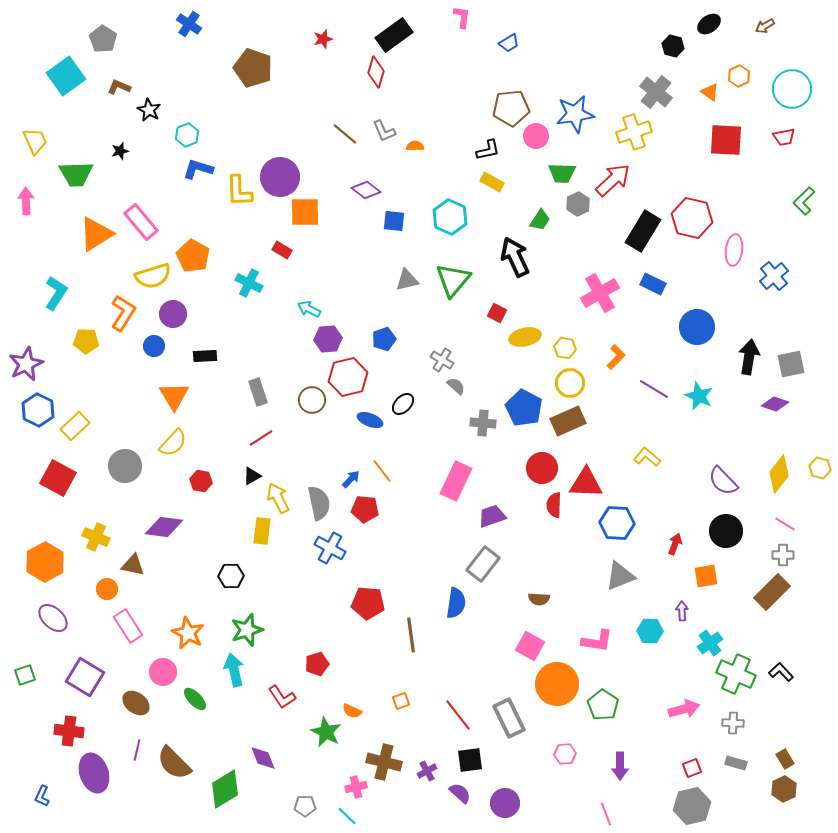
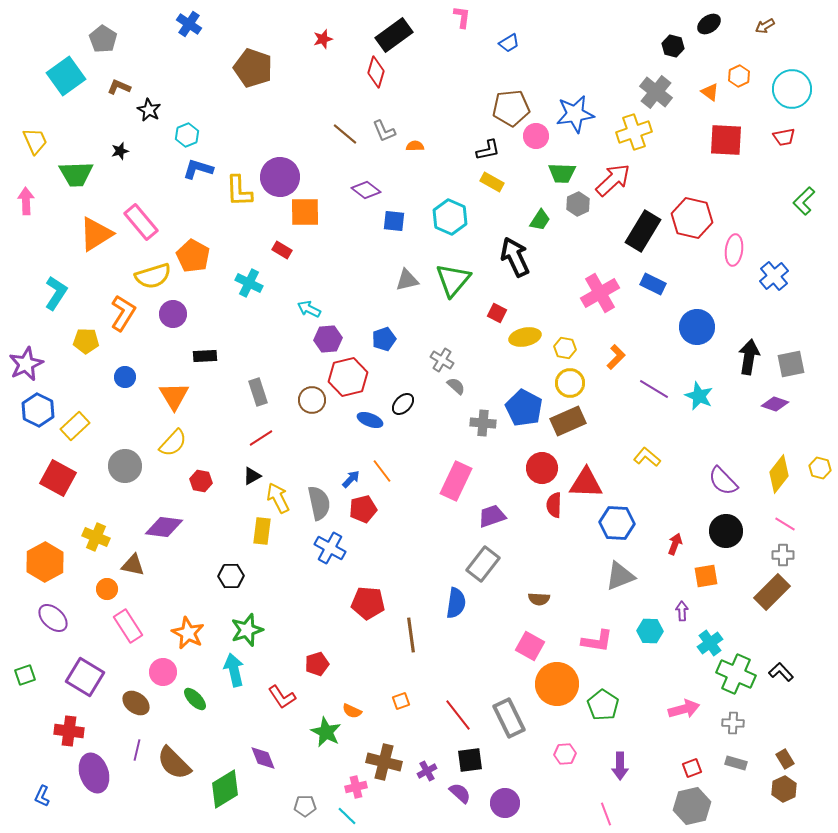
blue circle at (154, 346): moved 29 px left, 31 px down
red pentagon at (365, 509): moved 2 px left; rotated 20 degrees counterclockwise
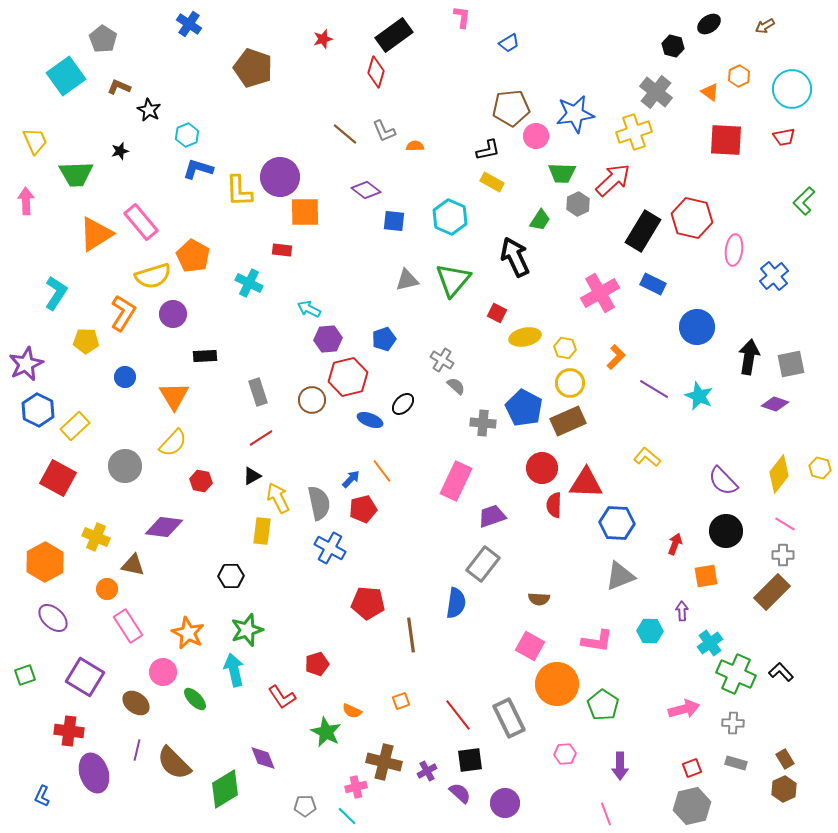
red rectangle at (282, 250): rotated 24 degrees counterclockwise
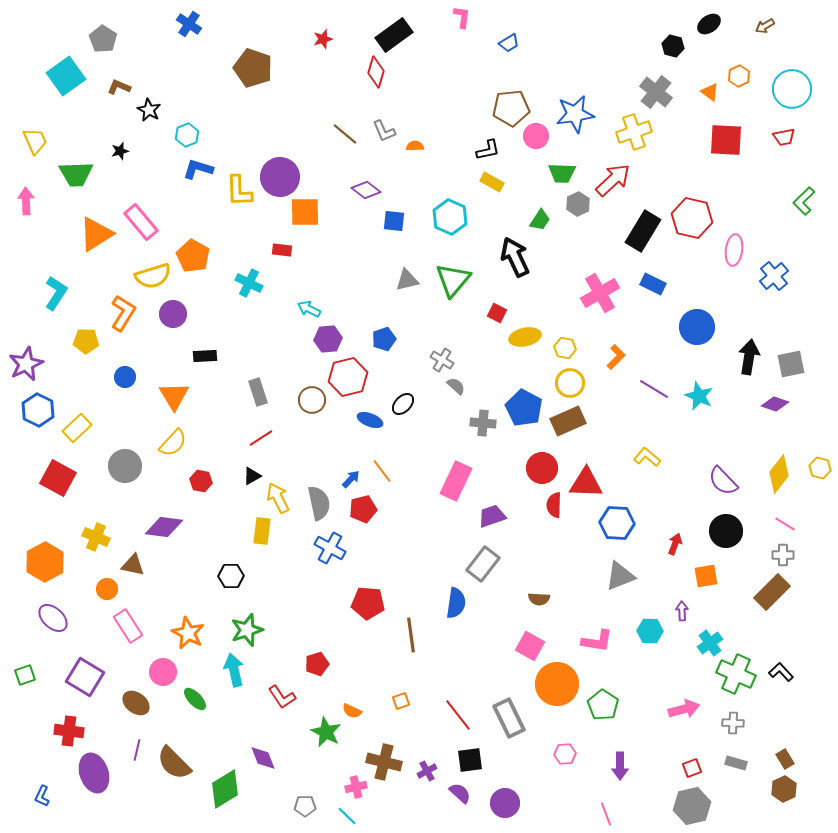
yellow rectangle at (75, 426): moved 2 px right, 2 px down
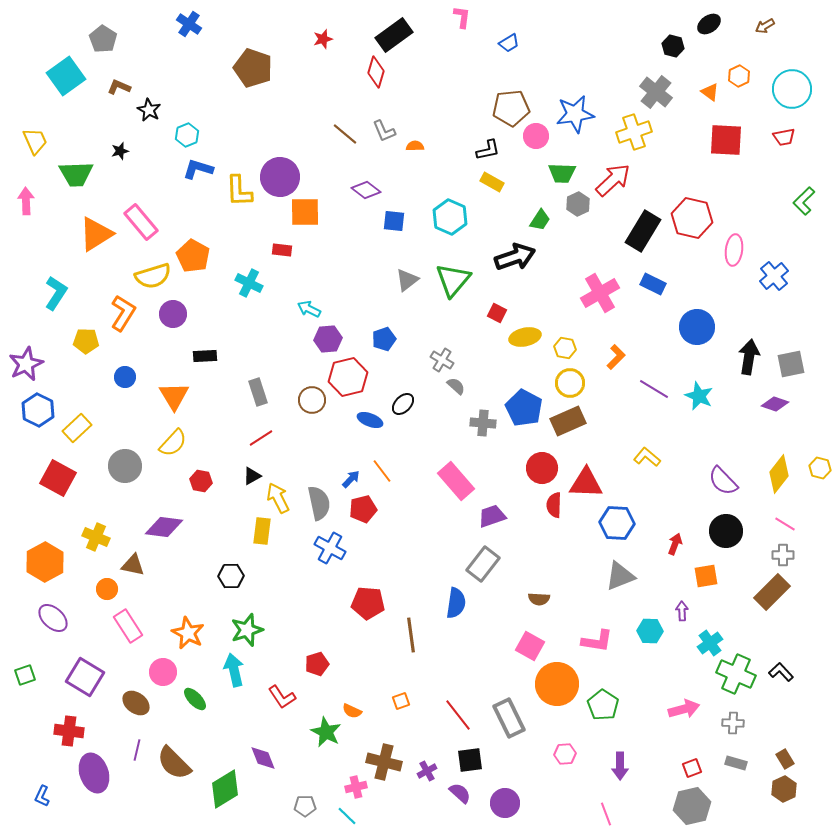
black arrow at (515, 257): rotated 96 degrees clockwise
gray triangle at (407, 280): rotated 25 degrees counterclockwise
pink rectangle at (456, 481): rotated 66 degrees counterclockwise
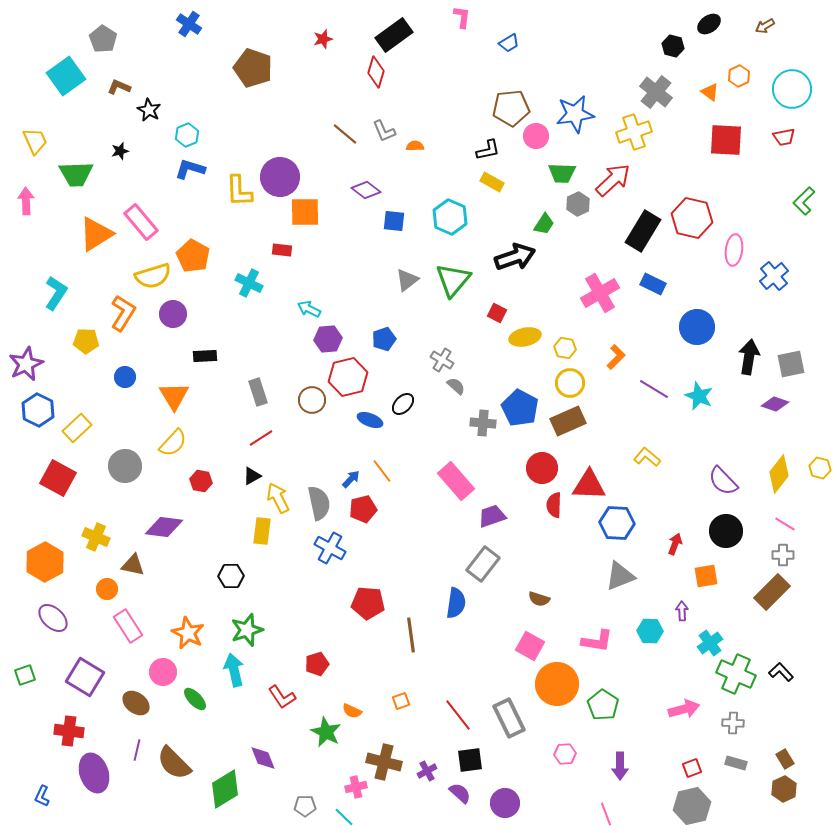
blue L-shape at (198, 169): moved 8 px left
green trapezoid at (540, 220): moved 4 px right, 4 px down
blue pentagon at (524, 408): moved 4 px left
red triangle at (586, 483): moved 3 px right, 2 px down
brown semicircle at (539, 599): rotated 15 degrees clockwise
cyan line at (347, 816): moved 3 px left, 1 px down
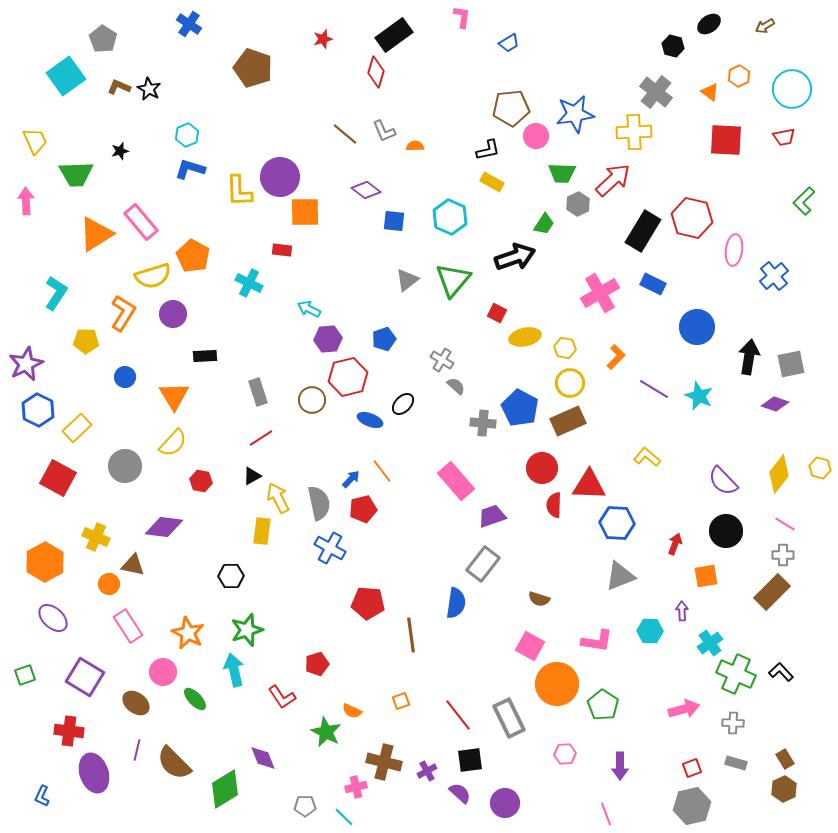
black star at (149, 110): moved 21 px up
yellow cross at (634, 132): rotated 16 degrees clockwise
orange circle at (107, 589): moved 2 px right, 5 px up
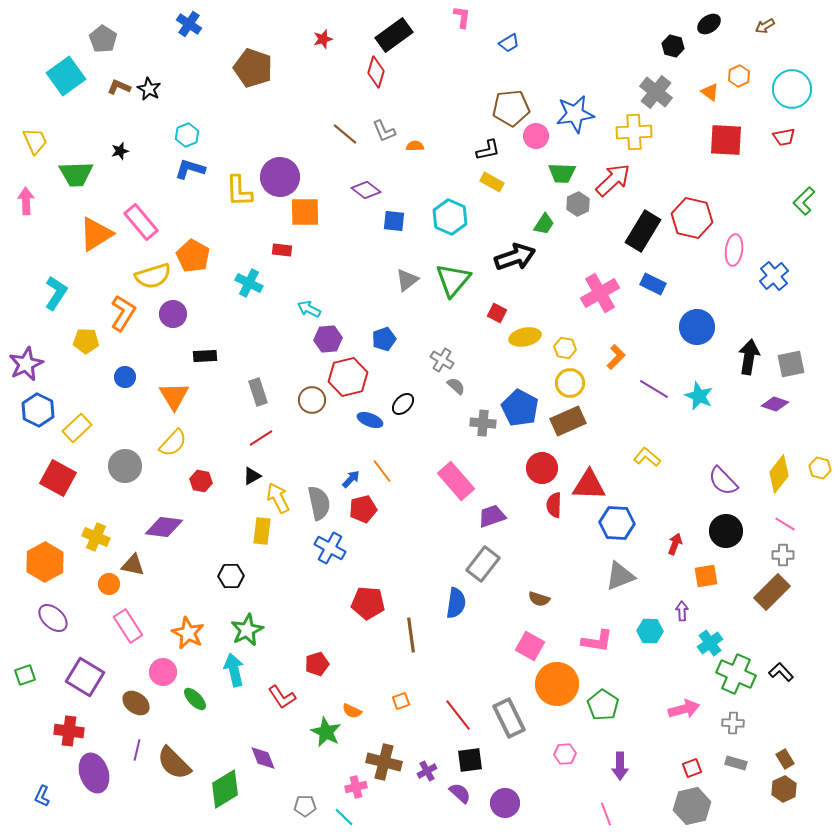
green star at (247, 630): rotated 8 degrees counterclockwise
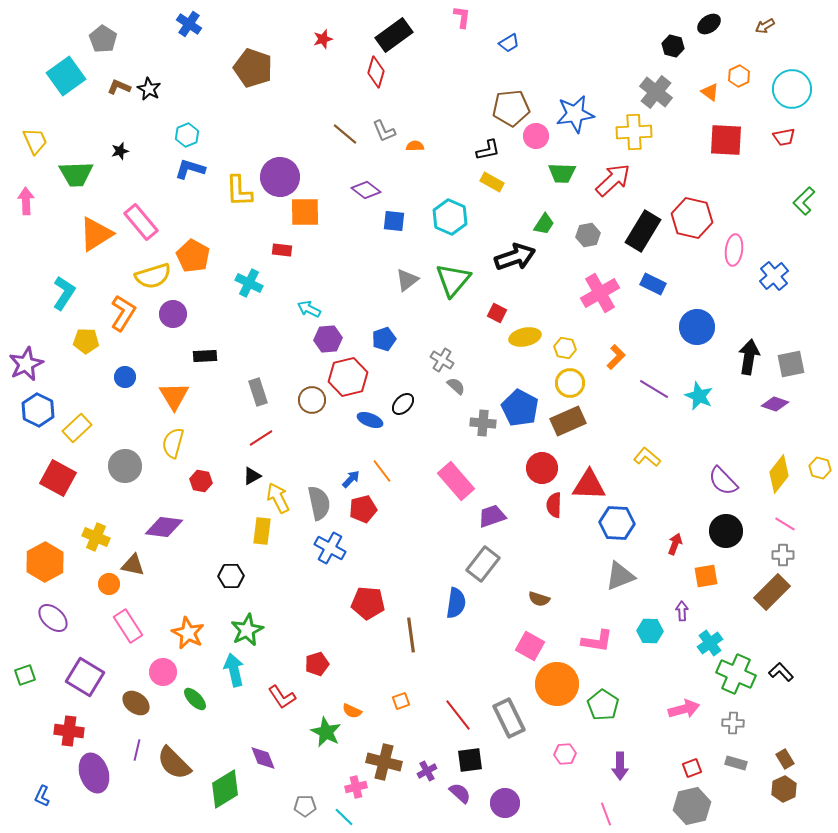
gray hexagon at (578, 204): moved 10 px right, 31 px down; rotated 15 degrees clockwise
cyan L-shape at (56, 293): moved 8 px right
yellow semicircle at (173, 443): rotated 152 degrees clockwise
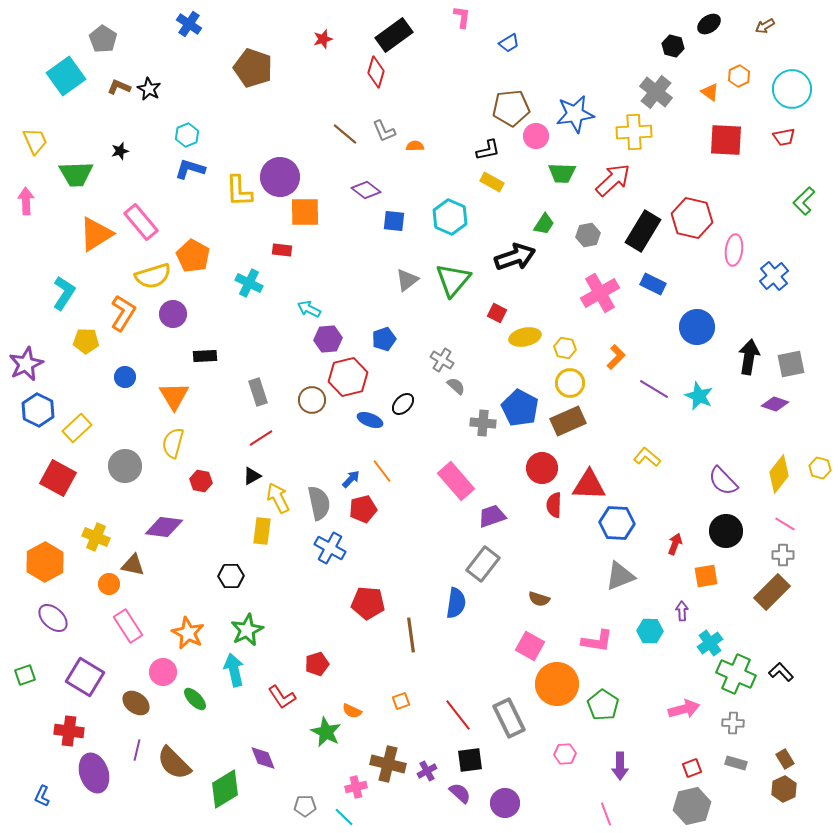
brown cross at (384, 762): moved 4 px right, 2 px down
